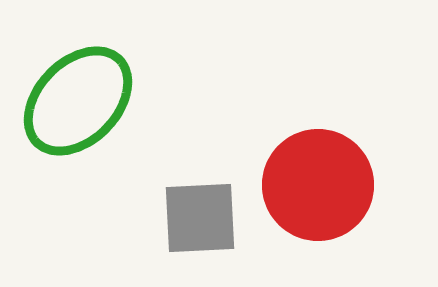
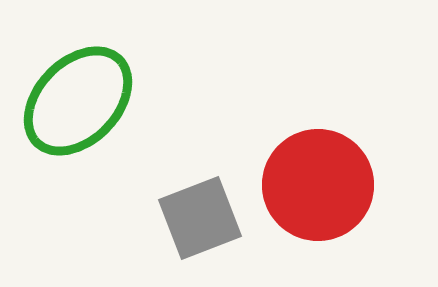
gray square: rotated 18 degrees counterclockwise
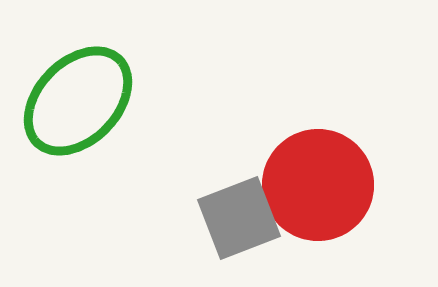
gray square: moved 39 px right
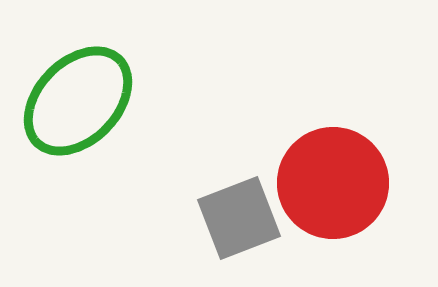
red circle: moved 15 px right, 2 px up
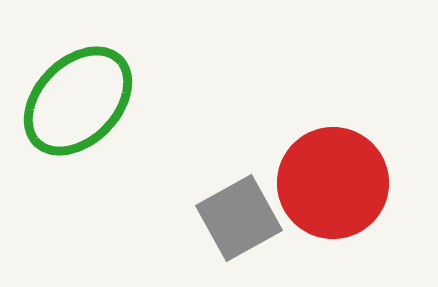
gray square: rotated 8 degrees counterclockwise
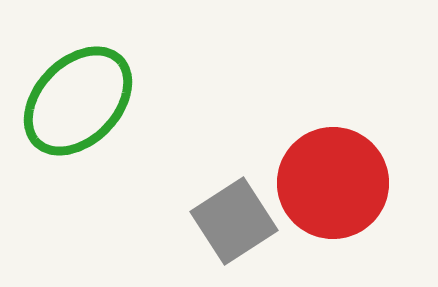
gray square: moved 5 px left, 3 px down; rotated 4 degrees counterclockwise
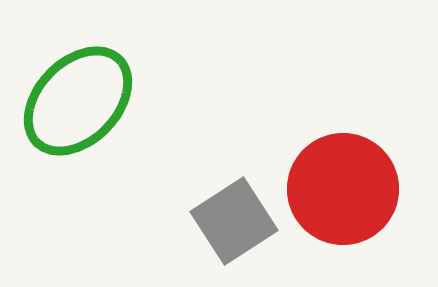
red circle: moved 10 px right, 6 px down
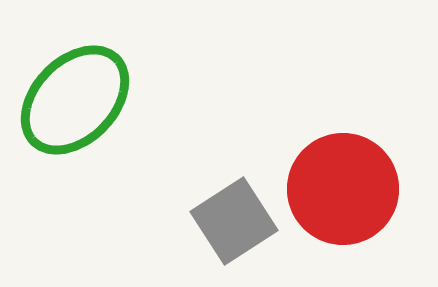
green ellipse: moved 3 px left, 1 px up
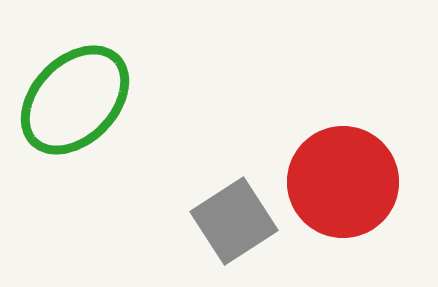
red circle: moved 7 px up
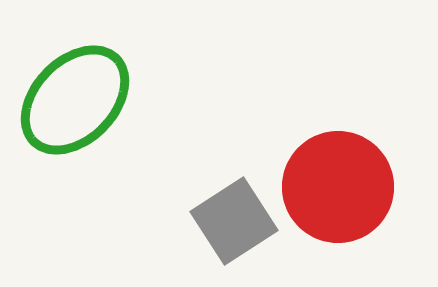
red circle: moved 5 px left, 5 px down
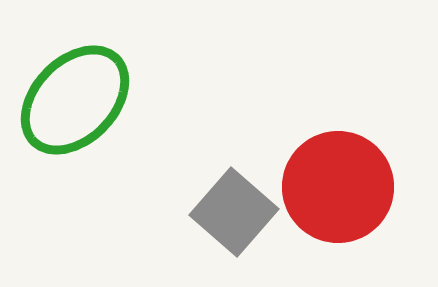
gray square: moved 9 px up; rotated 16 degrees counterclockwise
